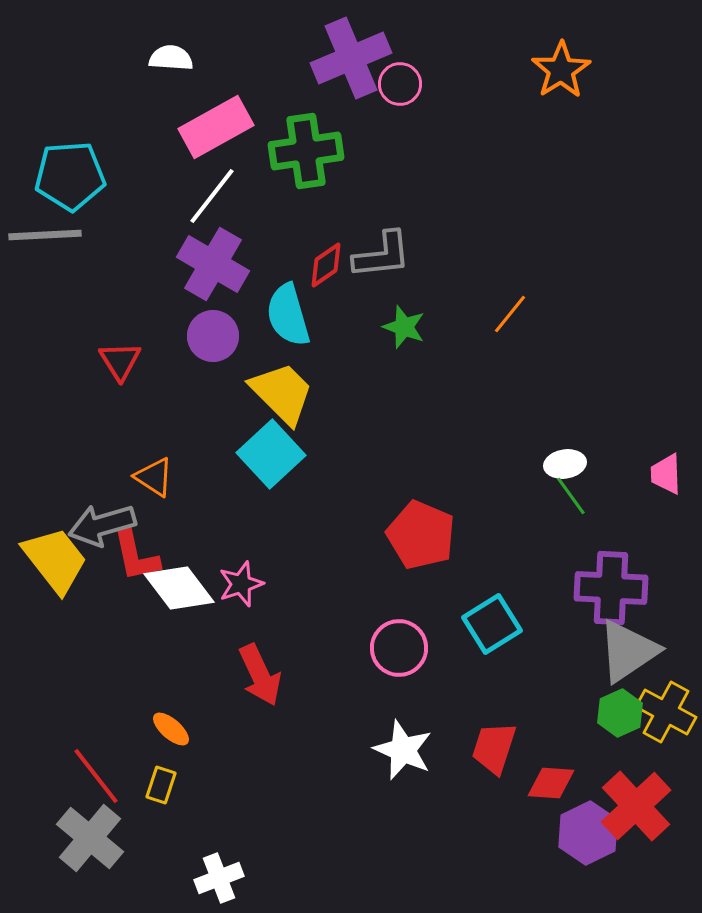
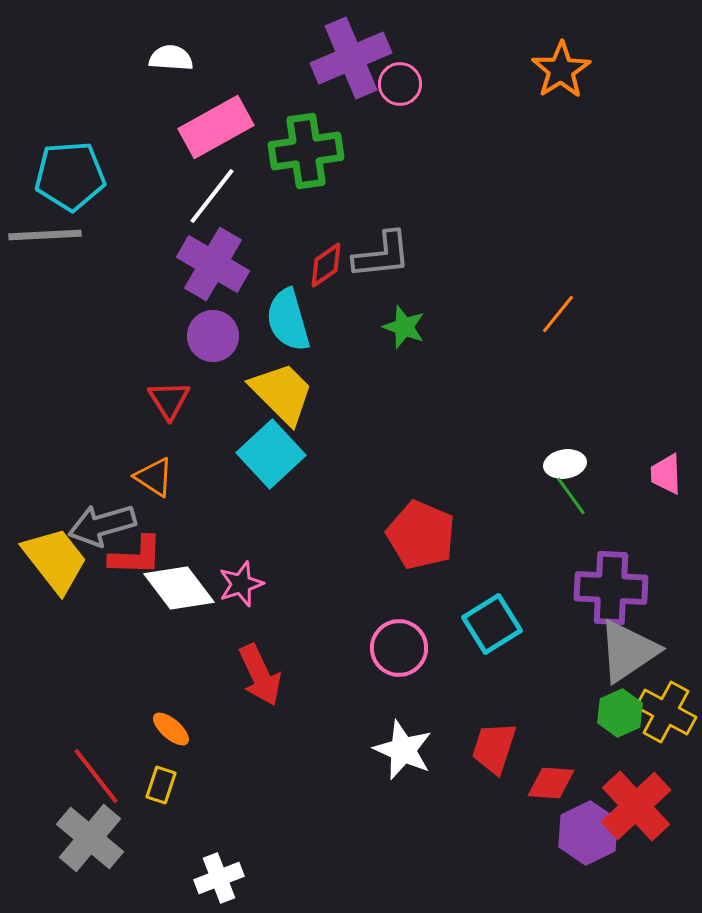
orange line at (510, 314): moved 48 px right
cyan semicircle at (288, 315): moved 5 px down
red triangle at (120, 361): moved 49 px right, 39 px down
red L-shape at (136, 556): rotated 76 degrees counterclockwise
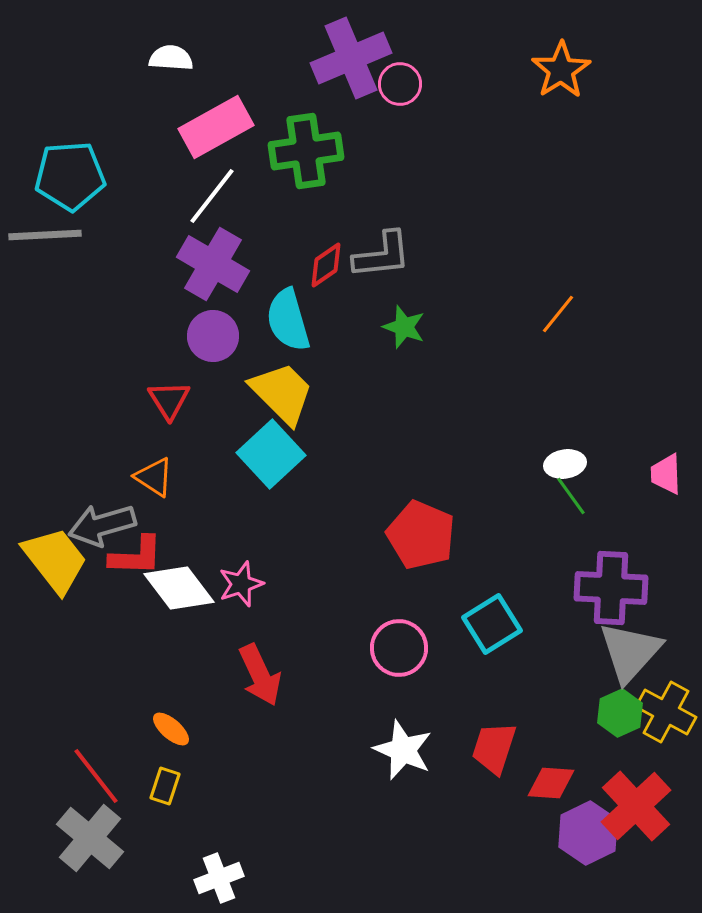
gray triangle at (628, 651): moved 2 px right, 1 px down; rotated 14 degrees counterclockwise
yellow rectangle at (161, 785): moved 4 px right, 1 px down
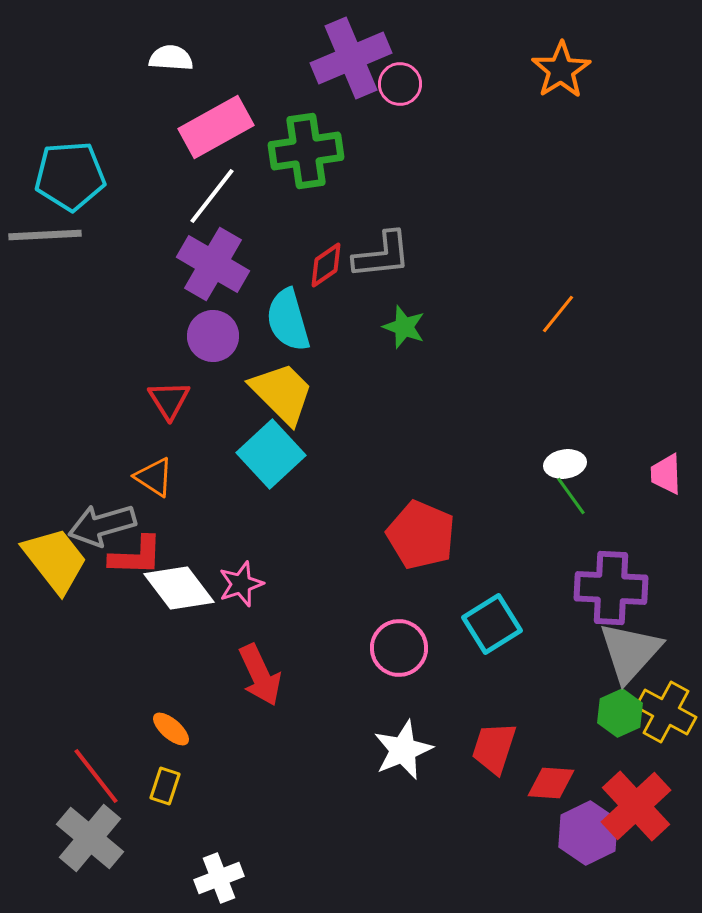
white star at (403, 750): rotated 26 degrees clockwise
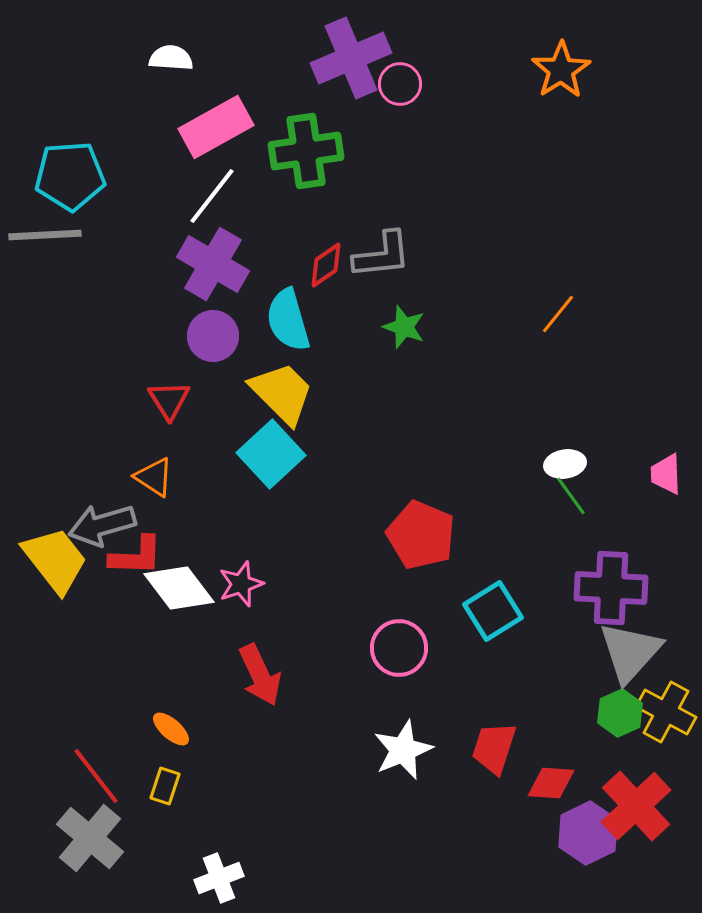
cyan square at (492, 624): moved 1 px right, 13 px up
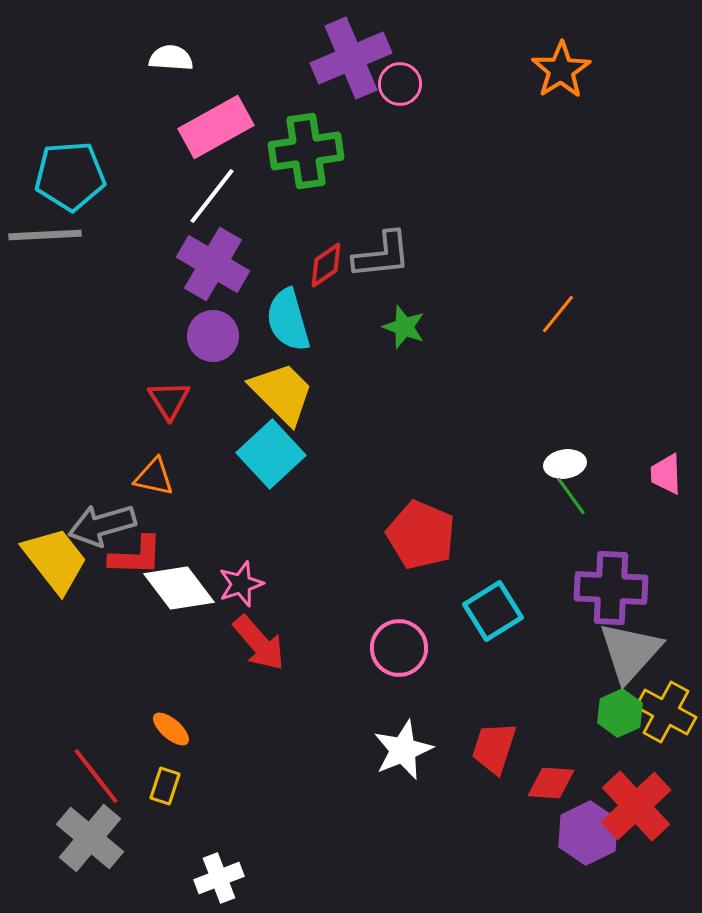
orange triangle at (154, 477): rotated 21 degrees counterclockwise
red arrow at (260, 675): moved 1 px left, 32 px up; rotated 16 degrees counterclockwise
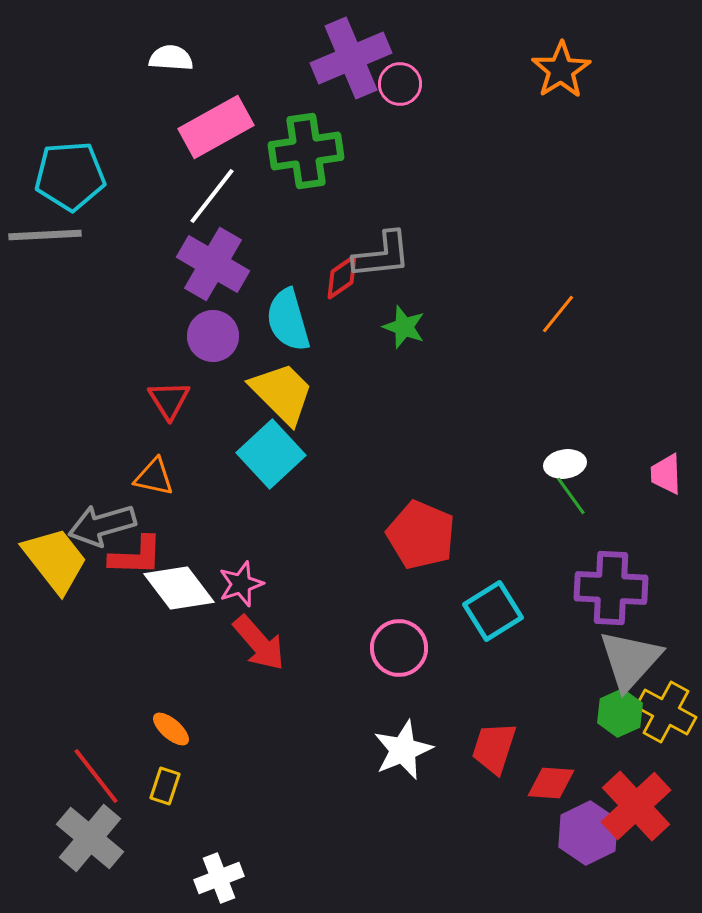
red diamond at (326, 265): moved 16 px right, 12 px down
gray triangle at (630, 652): moved 8 px down
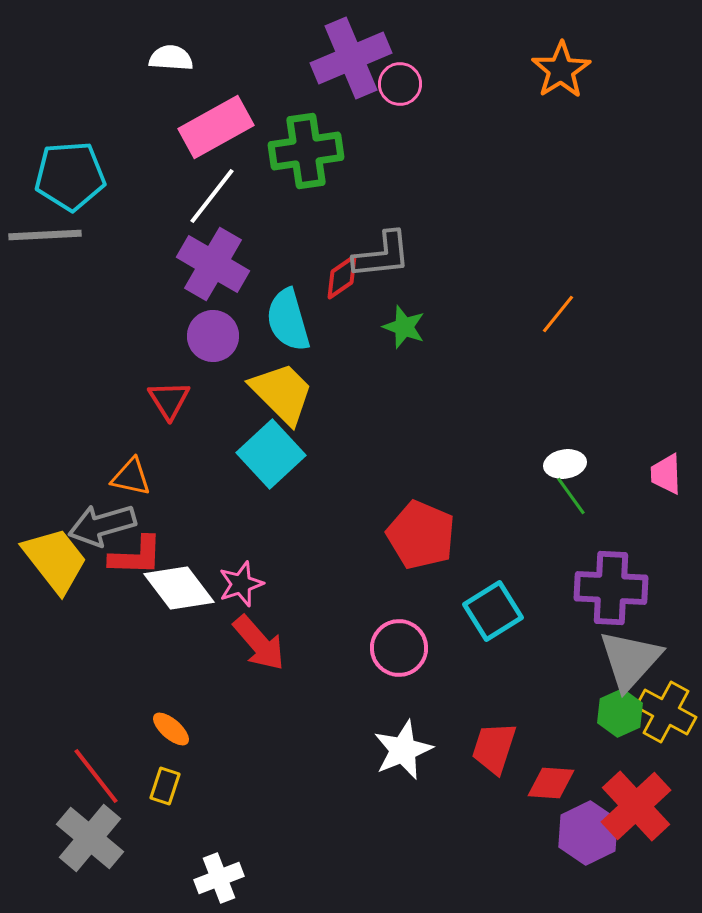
orange triangle at (154, 477): moved 23 px left
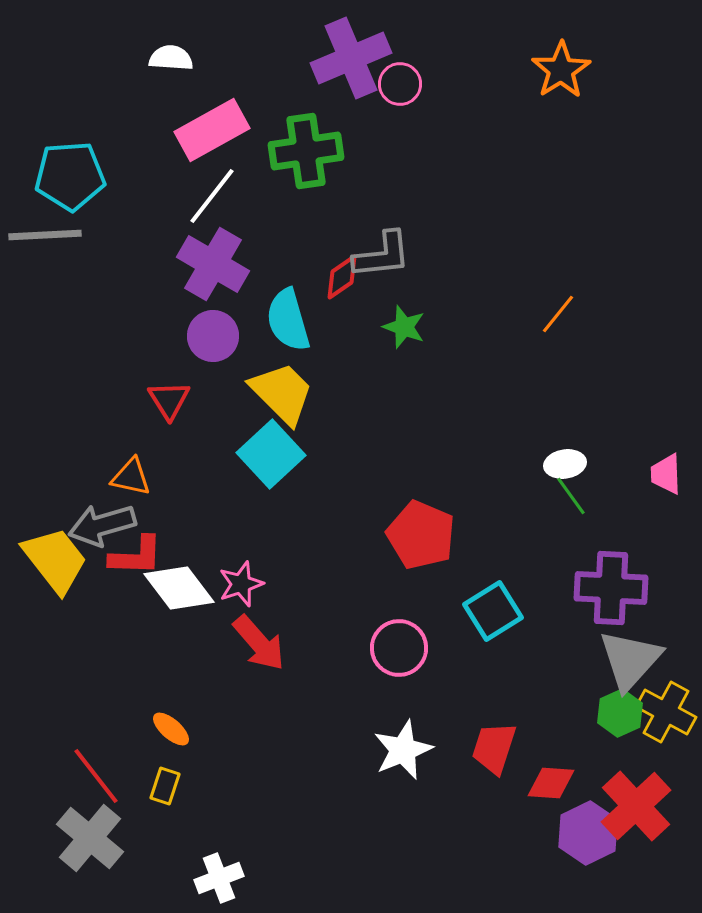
pink rectangle at (216, 127): moved 4 px left, 3 px down
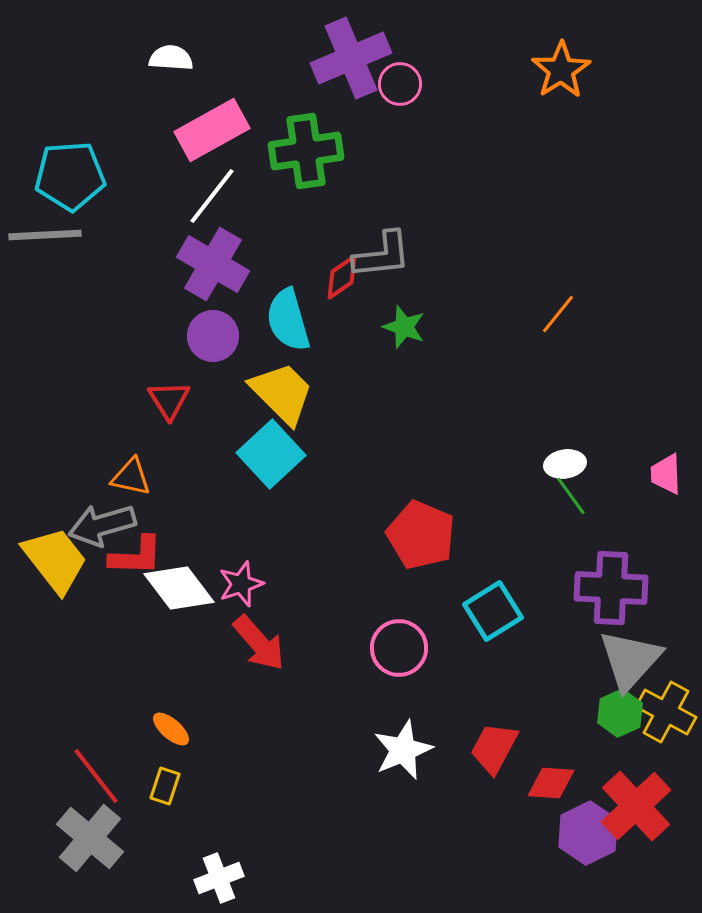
red trapezoid at (494, 748): rotated 10 degrees clockwise
